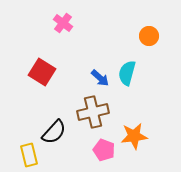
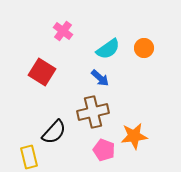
pink cross: moved 8 px down
orange circle: moved 5 px left, 12 px down
cyan semicircle: moved 19 px left, 24 px up; rotated 140 degrees counterclockwise
yellow rectangle: moved 2 px down
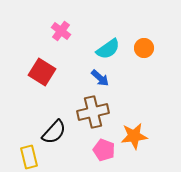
pink cross: moved 2 px left
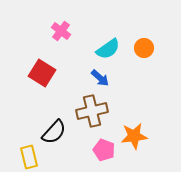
red square: moved 1 px down
brown cross: moved 1 px left, 1 px up
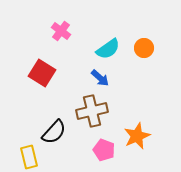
orange star: moved 3 px right; rotated 16 degrees counterclockwise
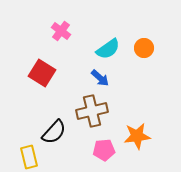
orange star: rotated 16 degrees clockwise
pink pentagon: rotated 25 degrees counterclockwise
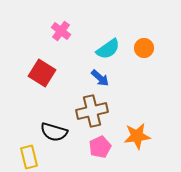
black semicircle: rotated 64 degrees clockwise
pink pentagon: moved 4 px left, 3 px up; rotated 20 degrees counterclockwise
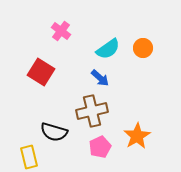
orange circle: moved 1 px left
red square: moved 1 px left, 1 px up
orange star: rotated 24 degrees counterclockwise
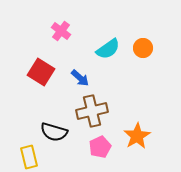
blue arrow: moved 20 px left
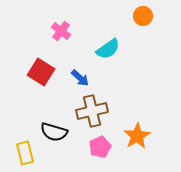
orange circle: moved 32 px up
yellow rectangle: moved 4 px left, 4 px up
